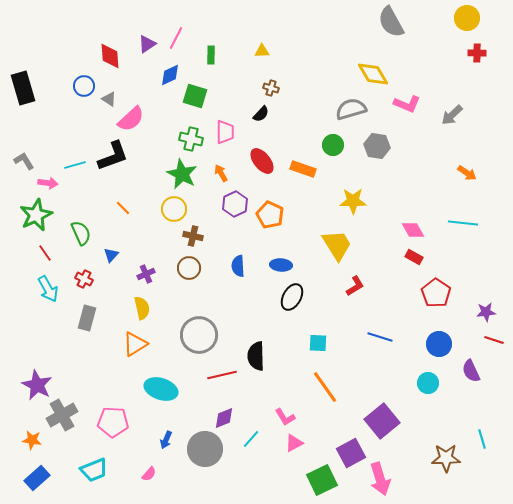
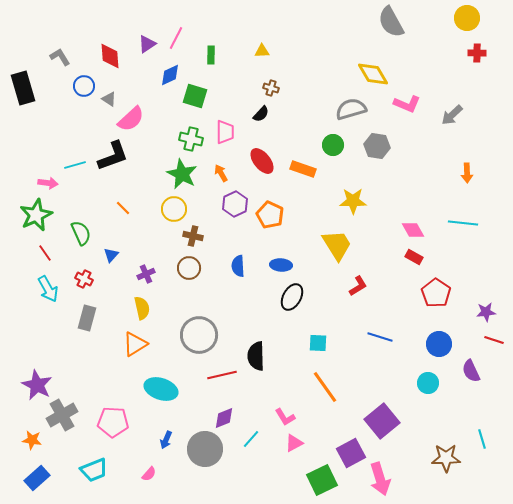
gray L-shape at (24, 161): moved 36 px right, 104 px up
orange arrow at (467, 173): rotated 54 degrees clockwise
red L-shape at (355, 286): moved 3 px right
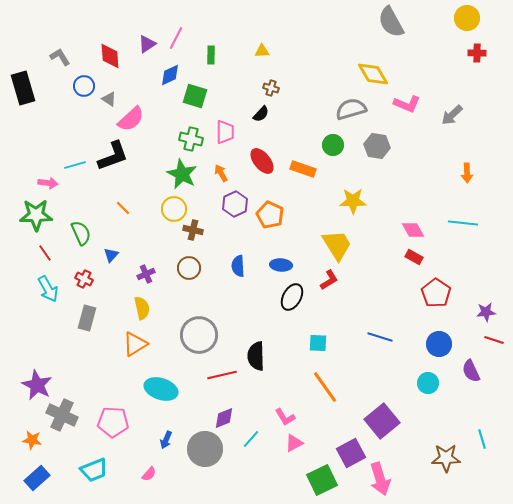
green star at (36, 215): rotated 24 degrees clockwise
brown cross at (193, 236): moved 6 px up
red L-shape at (358, 286): moved 29 px left, 6 px up
gray cross at (62, 415): rotated 36 degrees counterclockwise
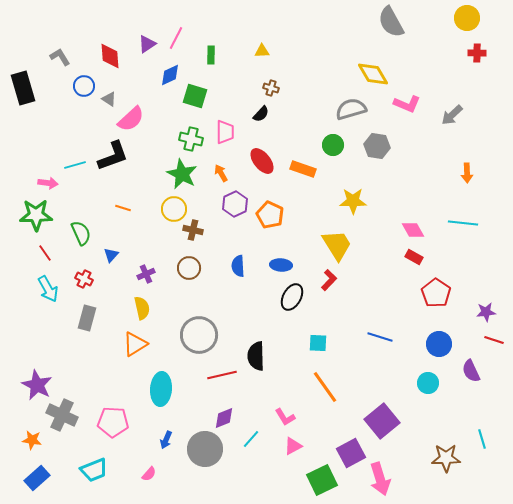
orange line at (123, 208): rotated 28 degrees counterclockwise
red L-shape at (329, 280): rotated 15 degrees counterclockwise
cyan ellipse at (161, 389): rotated 76 degrees clockwise
pink triangle at (294, 443): moved 1 px left, 3 px down
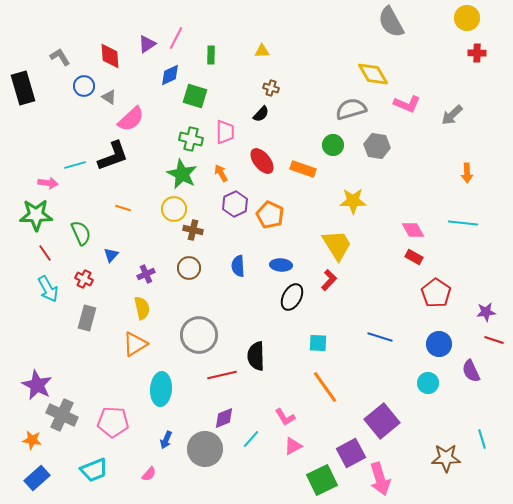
gray triangle at (109, 99): moved 2 px up
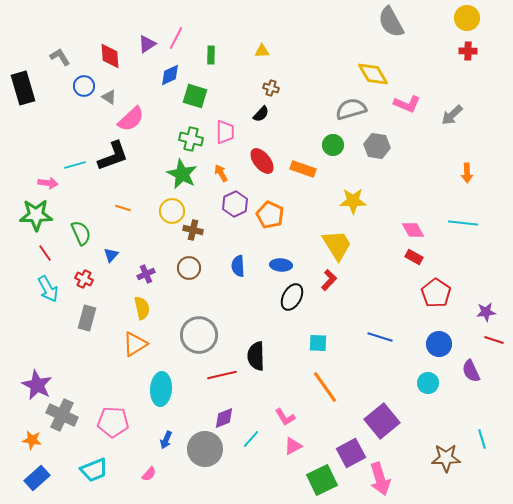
red cross at (477, 53): moved 9 px left, 2 px up
yellow circle at (174, 209): moved 2 px left, 2 px down
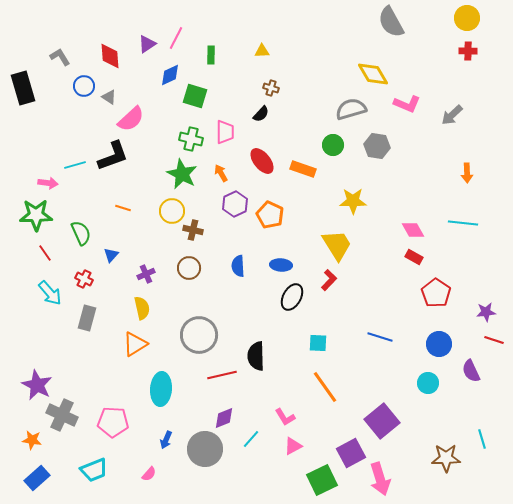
cyan arrow at (48, 289): moved 2 px right, 4 px down; rotated 12 degrees counterclockwise
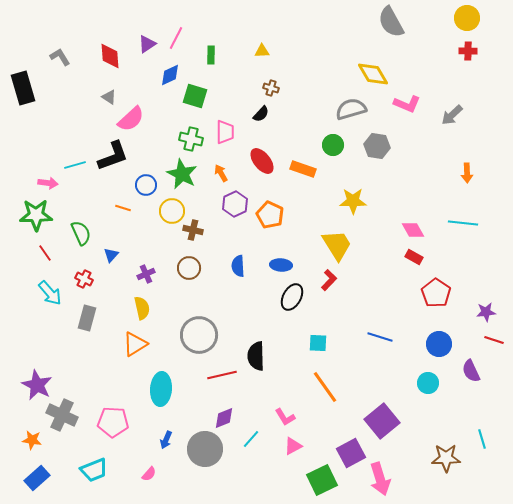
blue circle at (84, 86): moved 62 px right, 99 px down
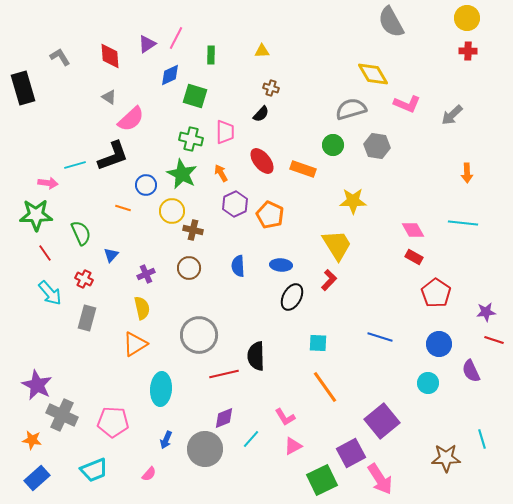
red line at (222, 375): moved 2 px right, 1 px up
pink arrow at (380, 479): rotated 16 degrees counterclockwise
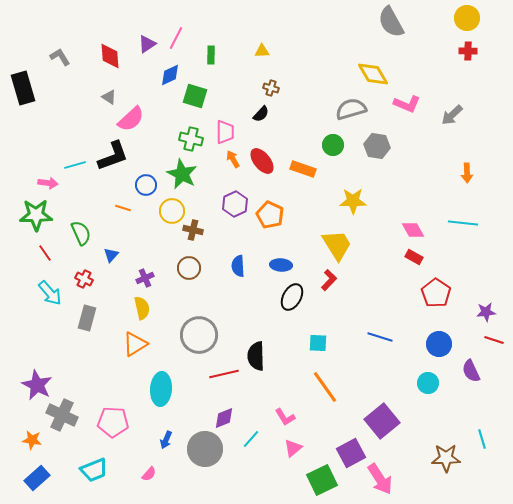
orange arrow at (221, 173): moved 12 px right, 14 px up
purple cross at (146, 274): moved 1 px left, 4 px down
pink triangle at (293, 446): moved 2 px down; rotated 12 degrees counterclockwise
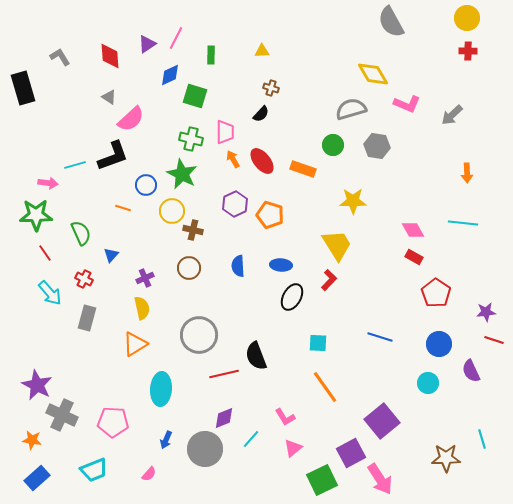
orange pentagon at (270, 215): rotated 8 degrees counterclockwise
black semicircle at (256, 356): rotated 20 degrees counterclockwise
